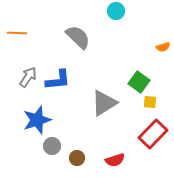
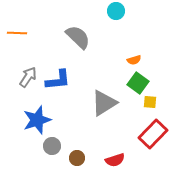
orange semicircle: moved 29 px left, 13 px down
green square: moved 1 px left, 1 px down
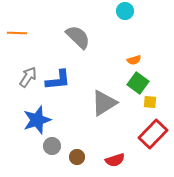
cyan circle: moved 9 px right
brown circle: moved 1 px up
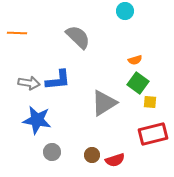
orange semicircle: moved 1 px right
gray arrow: moved 1 px right, 6 px down; rotated 65 degrees clockwise
blue star: rotated 28 degrees clockwise
red rectangle: rotated 32 degrees clockwise
gray circle: moved 6 px down
brown circle: moved 15 px right, 2 px up
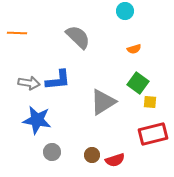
orange semicircle: moved 1 px left, 11 px up
gray triangle: moved 1 px left, 1 px up
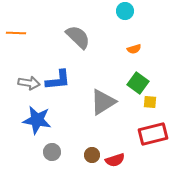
orange line: moved 1 px left
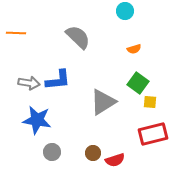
brown circle: moved 1 px right, 2 px up
